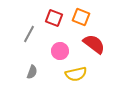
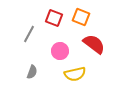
yellow semicircle: moved 1 px left
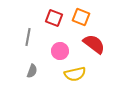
gray line: moved 1 px left, 3 px down; rotated 18 degrees counterclockwise
gray semicircle: moved 1 px up
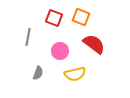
gray semicircle: moved 6 px right, 2 px down
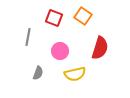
orange square: moved 2 px right, 1 px up; rotated 12 degrees clockwise
red semicircle: moved 6 px right, 4 px down; rotated 70 degrees clockwise
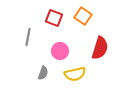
gray semicircle: moved 5 px right
